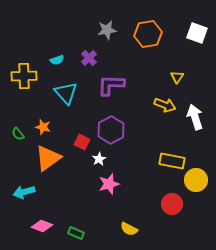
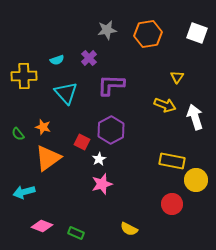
pink star: moved 7 px left
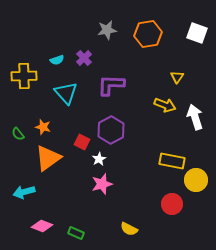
purple cross: moved 5 px left
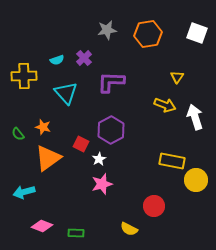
purple L-shape: moved 3 px up
red square: moved 1 px left, 2 px down
red circle: moved 18 px left, 2 px down
green rectangle: rotated 21 degrees counterclockwise
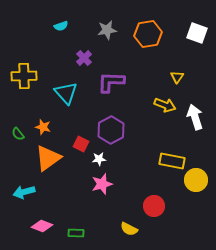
cyan semicircle: moved 4 px right, 34 px up
white star: rotated 24 degrees clockwise
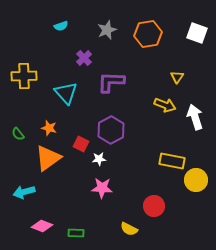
gray star: rotated 12 degrees counterclockwise
orange star: moved 6 px right, 1 px down
pink star: moved 4 px down; rotated 20 degrees clockwise
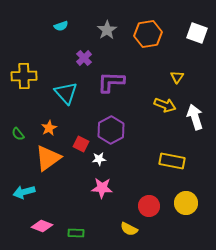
gray star: rotated 12 degrees counterclockwise
orange star: rotated 28 degrees clockwise
yellow circle: moved 10 px left, 23 px down
red circle: moved 5 px left
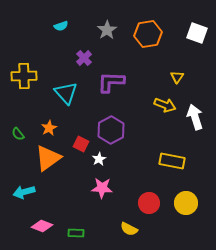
white star: rotated 24 degrees counterclockwise
red circle: moved 3 px up
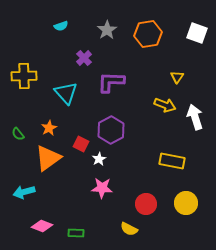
red circle: moved 3 px left, 1 px down
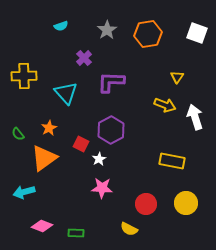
orange triangle: moved 4 px left
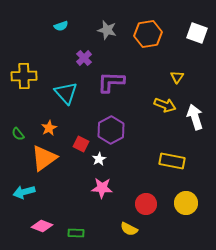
gray star: rotated 24 degrees counterclockwise
